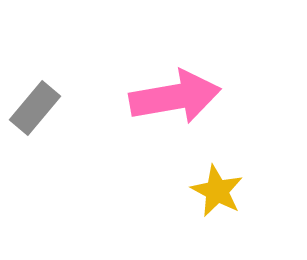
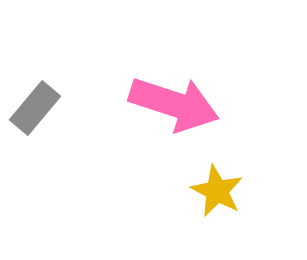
pink arrow: moved 1 px left, 7 px down; rotated 28 degrees clockwise
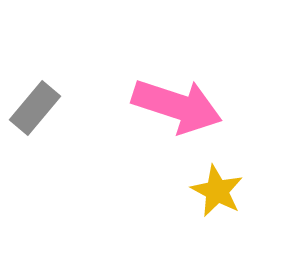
pink arrow: moved 3 px right, 2 px down
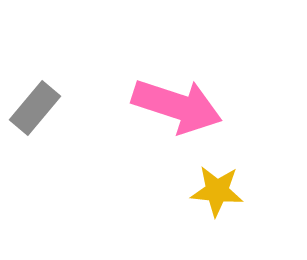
yellow star: rotated 22 degrees counterclockwise
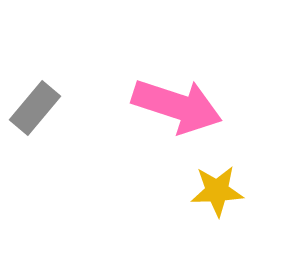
yellow star: rotated 8 degrees counterclockwise
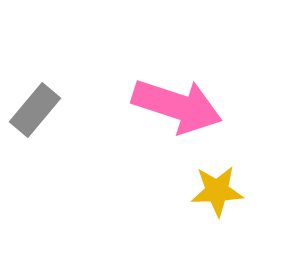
gray rectangle: moved 2 px down
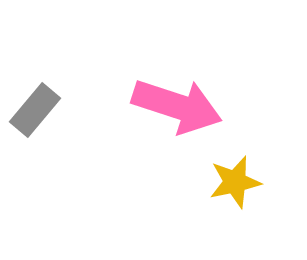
yellow star: moved 18 px right, 9 px up; rotated 10 degrees counterclockwise
